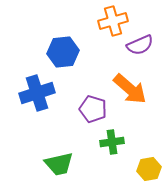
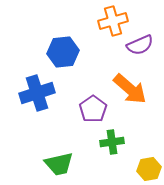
purple pentagon: rotated 20 degrees clockwise
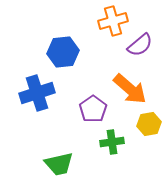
purple semicircle: rotated 16 degrees counterclockwise
yellow hexagon: moved 45 px up
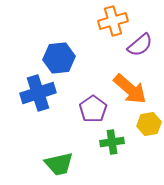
blue hexagon: moved 4 px left, 6 px down
blue cross: moved 1 px right
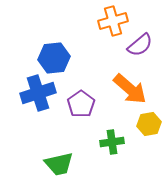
blue hexagon: moved 5 px left
purple pentagon: moved 12 px left, 5 px up
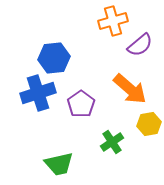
green cross: rotated 25 degrees counterclockwise
